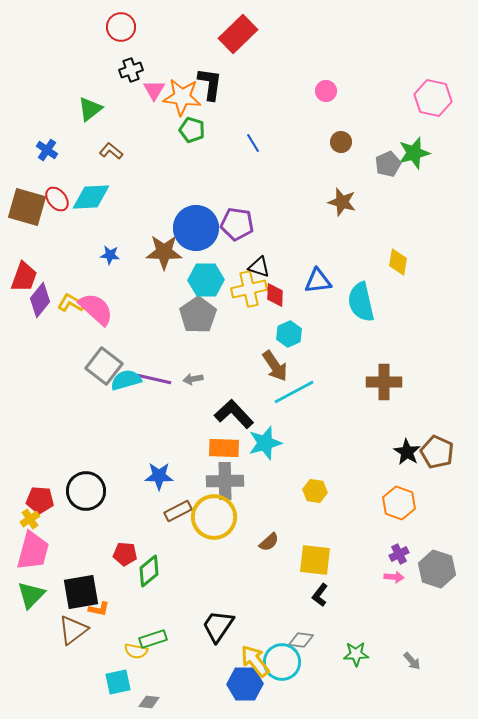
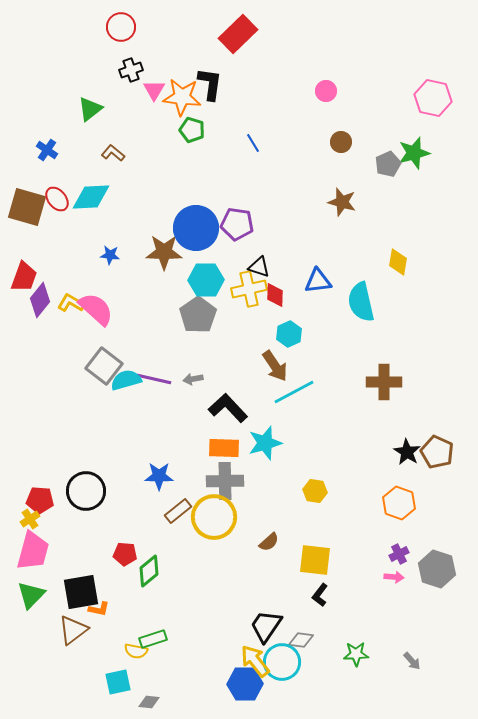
brown L-shape at (111, 151): moved 2 px right, 2 px down
black L-shape at (234, 414): moved 6 px left, 6 px up
brown rectangle at (178, 511): rotated 12 degrees counterclockwise
black trapezoid at (218, 626): moved 48 px right
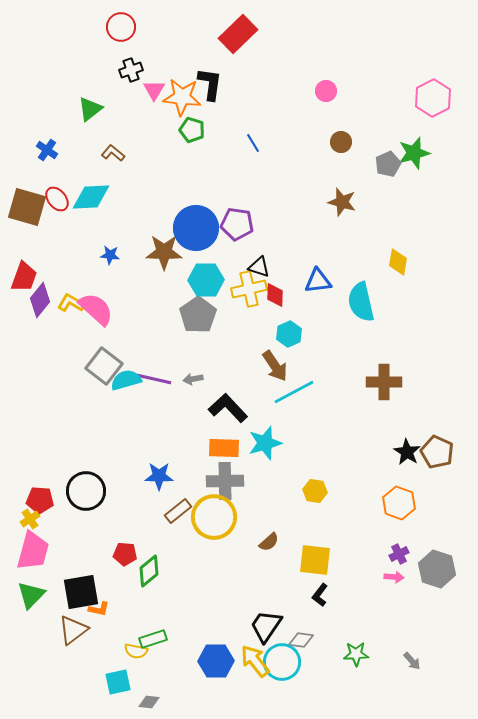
pink hexagon at (433, 98): rotated 21 degrees clockwise
blue hexagon at (245, 684): moved 29 px left, 23 px up
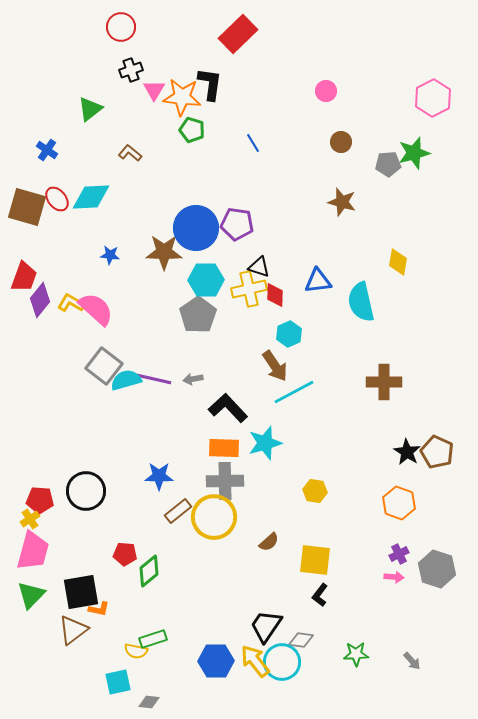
brown L-shape at (113, 153): moved 17 px right
gray pentagon at (388, 164): rotated 20 degrees clockwise
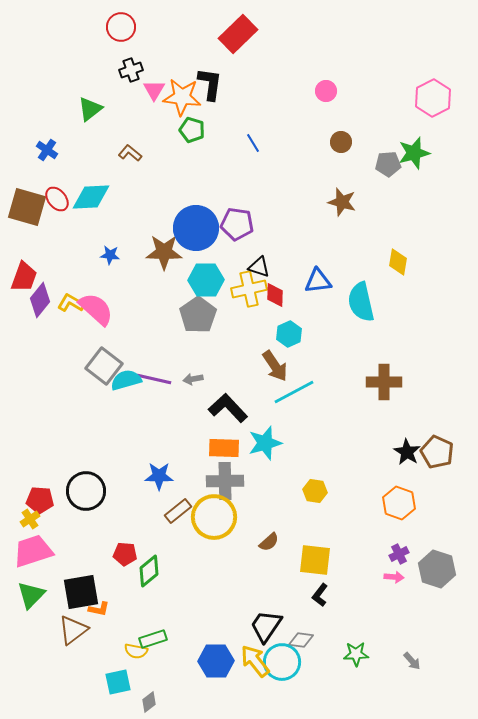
pink trapezoid at (33, 551): rotated 123 degrees counterclockwise
gray diamond at (149, 702): rotated 45 degrees counterclockwise
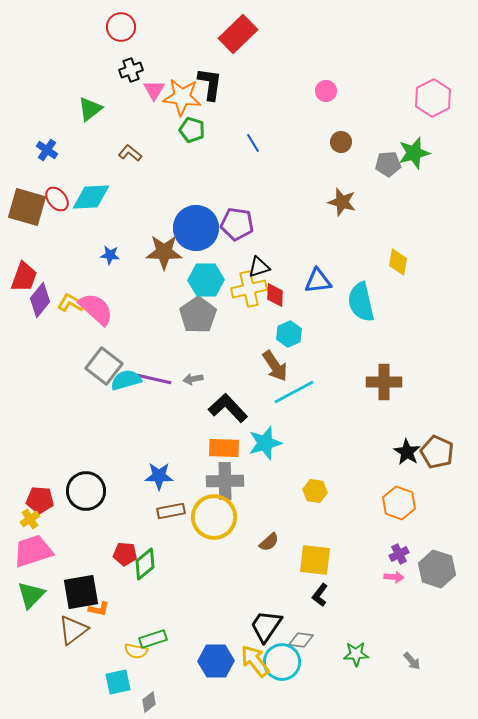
black triangle at (259, 267): rotated 35 degrees counterclockwise
brown rectangle at (178, 511): moved 7 px left; rotated 28 degrees clockwise
green diamond at (149, 571): moved 4 px left, 7 px up
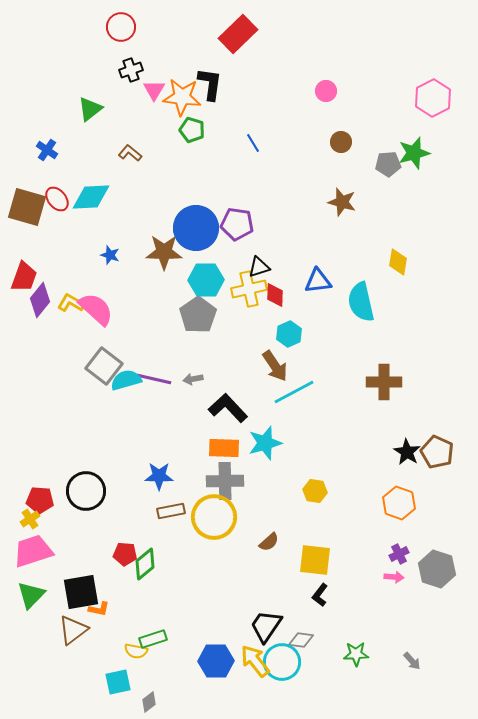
blue star at (110, 255): rotated 12 degrees clockwise
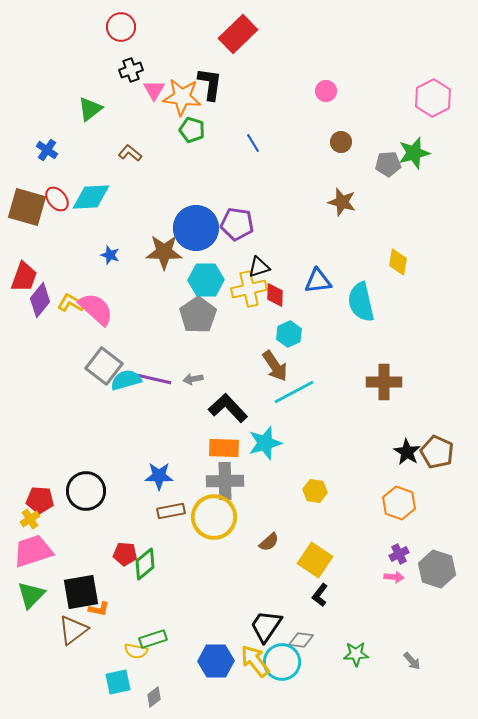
yellow square at (315, 560): rotated 28 degrees clockwise
gray diamond at (149, 702): moved 5 px right, 5 px up
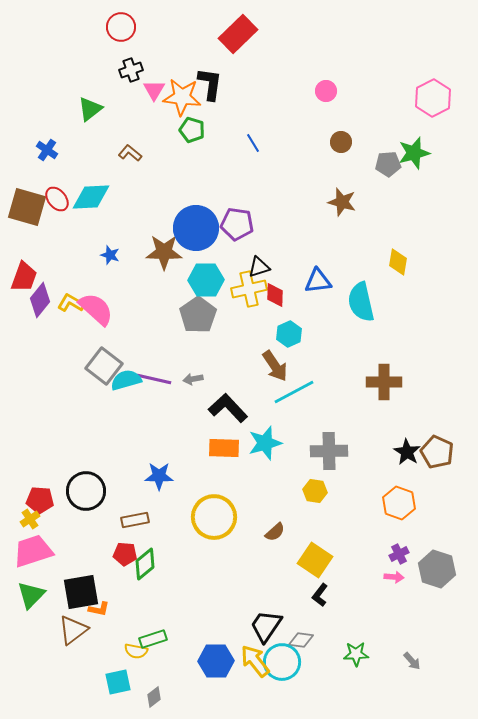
gray cross at (225, 481): moved 104 px right, 30 px up
brown rectangle at (171, 511): moved 36 px left, 9 px down
brown semicircle at (269, 542): moved 6 px right, 10 px up
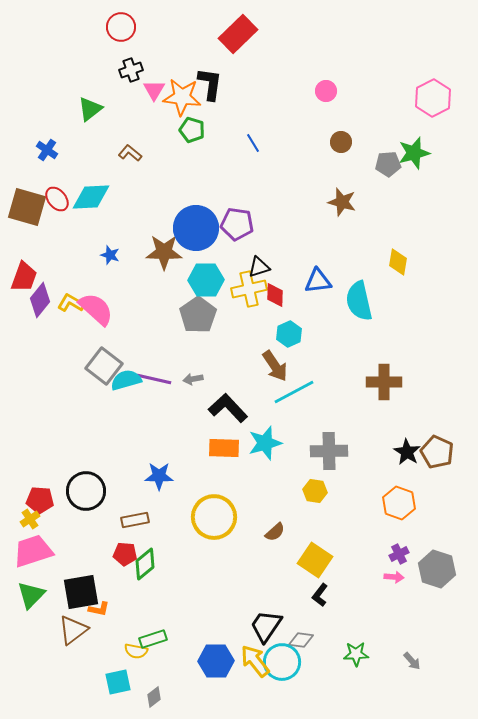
cyan semicircle at (361, 302): moved 2 px left, 1 px up
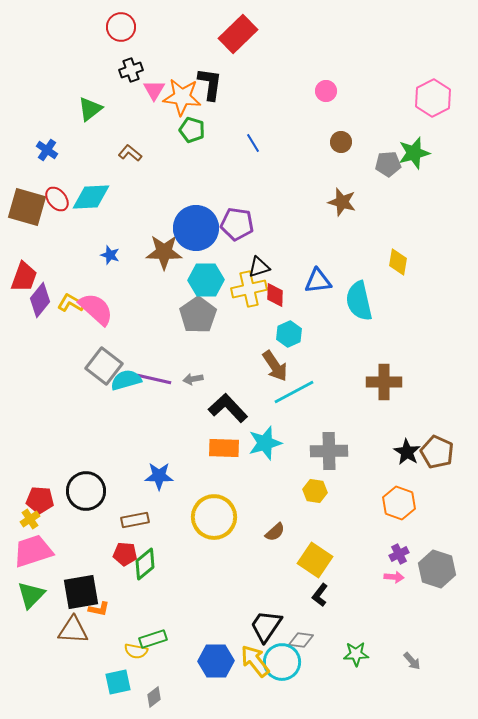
brown triangle at (73, 630): rotated 40 degrees clockwise
